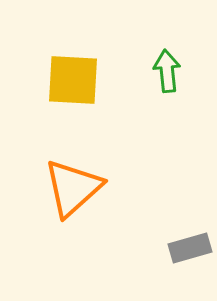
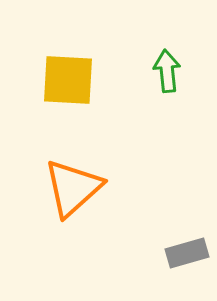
yellow square: moved 5 px left
gray rectangle: moved 3 px left, 5 px down
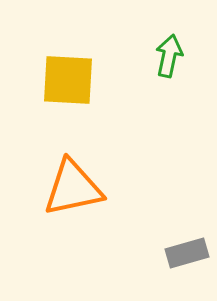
green arrow: moved 2 px right, 15 px up; rotated 18 degrees clockwise
orange triangle: rotated 30 degrees clockwise
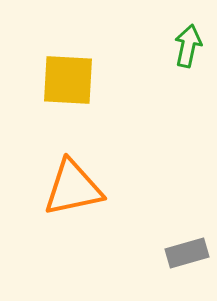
green arrow: moved 19 px right, 10 px up
